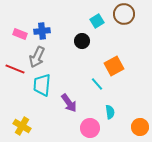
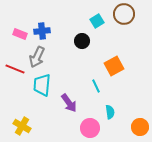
cyan line: moved 1 px left, 2 px down; rotated 16 degrees clockwise
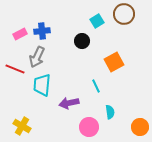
pink rectangle: rotated 48 degrees counterclockwise
orange square: moved 4 px up
purple arrow: rotated 114 degrees clockwise
pink circle: moved 1 px left, 1 px up
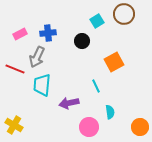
blue cross: moved 6 px right, 2 px down
yellow cross: moved 8 px left, 1 px up
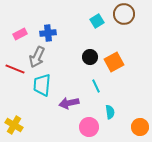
black circle: moved 8 px right, 16 px down
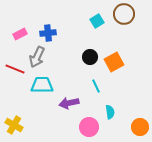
cyan trapezoid: rotated 85 degrees clockwise
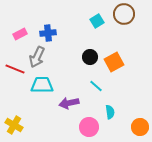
cyan line: rotated 24 degrees counterclockwise
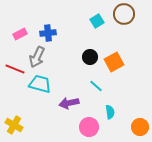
cyan trapezoid: moved 2 px left, 1 px up; rotated 15 degrees clockwise
